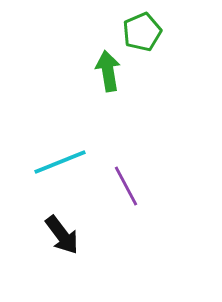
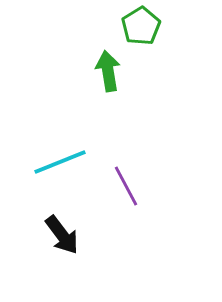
green pentagon: moved 1 px left, 6 px up; rotated 9 degrees counterclockwise
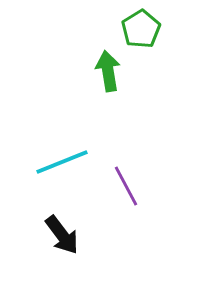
green pentagon: moved 3 px down
cyan line: moved 2 px right
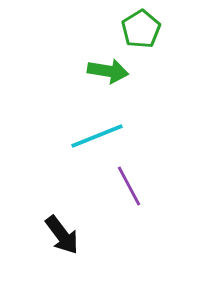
green arrow: rotated 108 degrees clockwise
cyan line: moved 35 px right, 26 px up
purple line: moved 3 px right
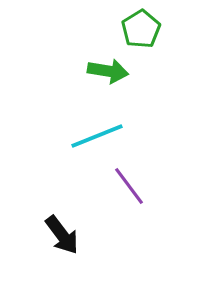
purple line: rotated 9 degrees counterclockwise
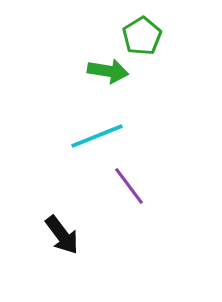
green pentagon: moved 1 px right, 7 px down
